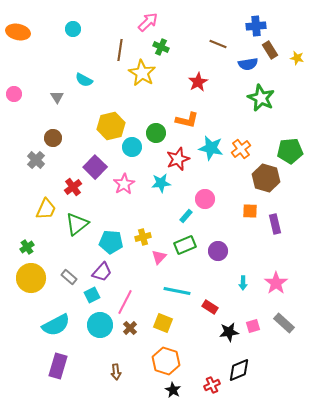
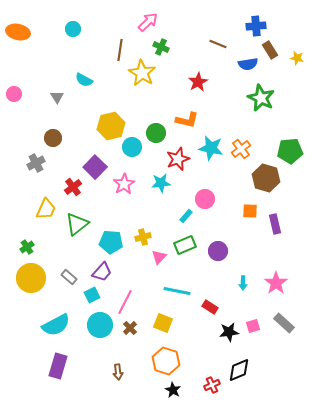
gray cross at (36, 160): moved 3 px down; rotated 18 degrees clockwise
brown arrow at (116, 372): moved 2 px right
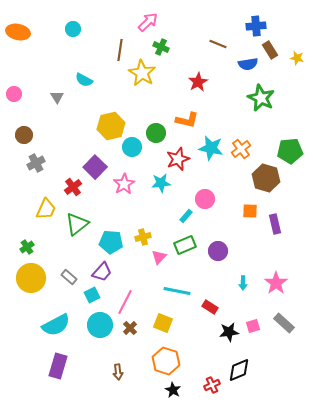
brown circle at (53, 138): moved 29 px left, 3 px up
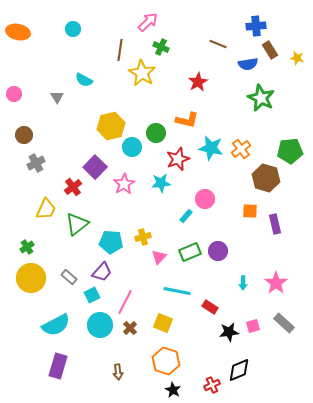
green rectangle at (185, 245): moved 5 px right, 7 px down
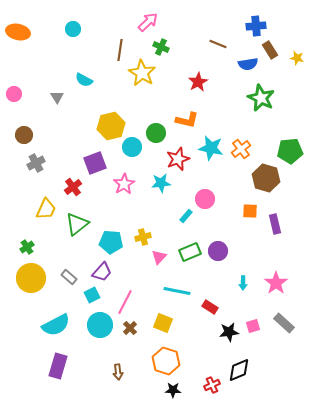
purple square at (95, 167): moved 4 px up; rotated 25 degrees clockwise
black star at (173, 390): rotated 28 degrees counterclockwise
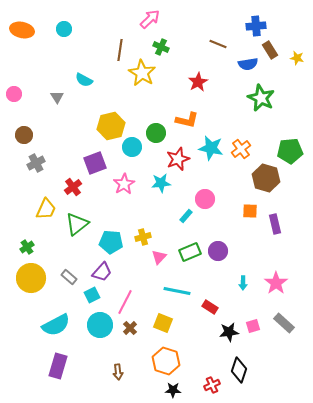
pink arrow at (148, 22): moved 2 px right, 3 px up
cyan circle at (73, 29): moved 9 px left
orange ellipse at (18, 32): moved 4 px right, 2 px up
black diamond at (239, 370): rotated 50 degrees counterclockwise
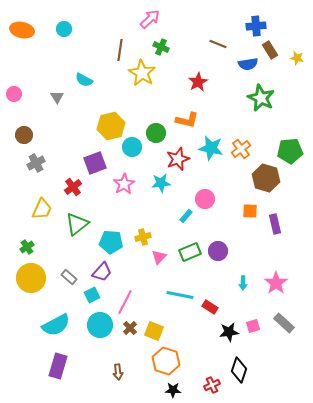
yellow trapezoid at (46, 209): moved 4 px left
cyan line at (177, 291): moved 3 px right, 4 px down
yellow square at (163, 323): moved 9 px left, 8 px down
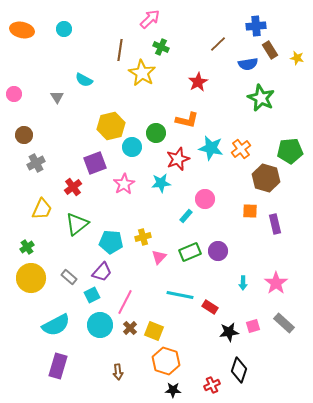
brown line at (218, 44): rotated 66 degrees counterclockwise
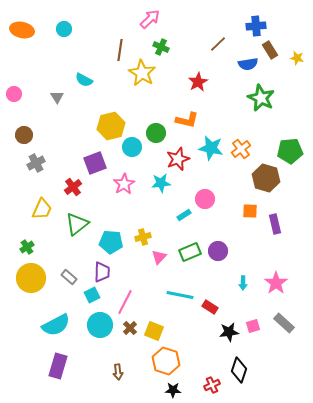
cyan rectangle at (186, 216): moved 2 px left, 1 px up; rotated 16 degrees clockwise
purple trapezoid at (102, 272): rotated 40 degrees counterclockwise
